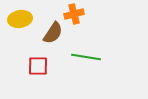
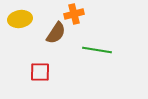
brown semicircle: moved 3 px right
green line: moved 11 px right, 7 px up
red square: moved 2 px right, 6 px down
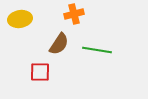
brown semicircle: moved 3 px right, 11 px down
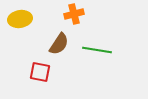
red square: rotated 10 degrees clockwise
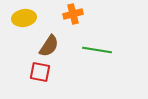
orange cross: moved 1 px left
yellow ellipse: moved 4 px right, 1 px up
brown semicircle: moved 10 px left, 2 px down
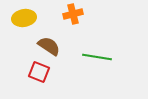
brown semicircle: rotated 90 degrees counterclockwise
green line: moved 7 px down
red square: moved 1 px left; rotated 10 degrees clockwise
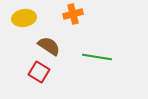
red square: rotated 10 degrees clockwise
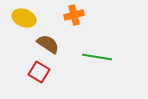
orange cross: moved 1 px right, 1 px down
yellow ellipse: rotated 30 degrees clockwise
brown semicircle: moved 1 px left, 2 px up
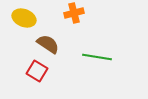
orange cross: moved 2 px up
red square: moved 2 px left, 1 px up
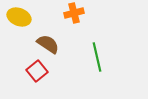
yellow ellipse: moved 5 px left, 1 px up
green line: rotated 68 degrees clockwise
red square: rotated 20 degrees clockwise
